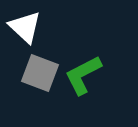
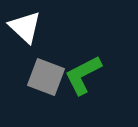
gray square: moved 6 px right, 4 px down
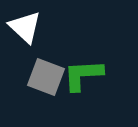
green L-shape: rotated 24 degrees clockwise
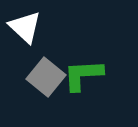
gray square: rotated 18 degrees clockwise
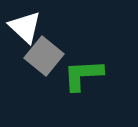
gray square: moved 2 px left, 21 px up
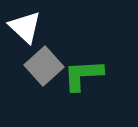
gray square: moved 10 px down; rotated 9 degrees clockwise
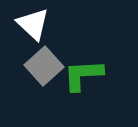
white triangle: moved 8 px right, 3 px up
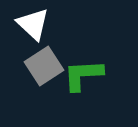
gray square: rotated 9 degrees clockwise
